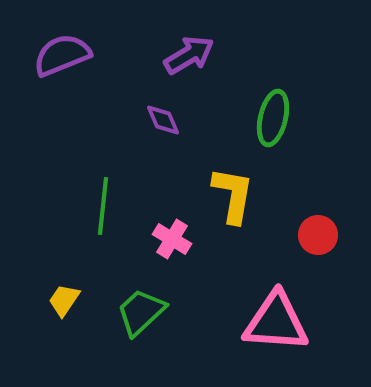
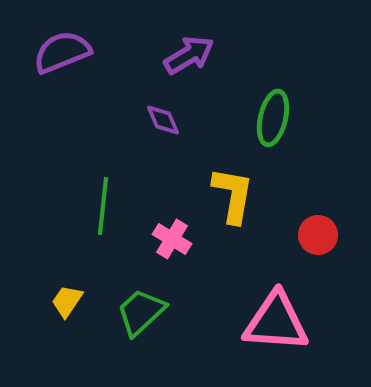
purple semicircle: moved 3 px up
yellow trapezoid: moved 3 px right, 1 px down
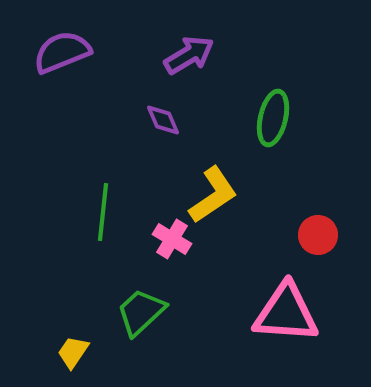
yellow L-shape: moved 20 px left; rotated 46 degrees clockwise
green line: moved 6 px down
yellow trapezoid: moved 6 px right, 51 px down
pink triangle: moved 10 px right, 9 px up
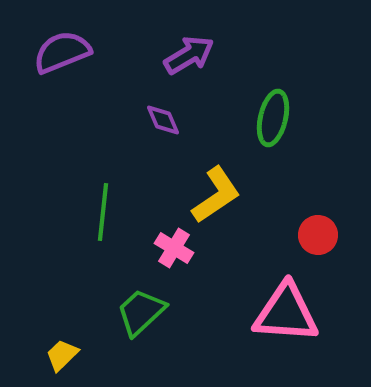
yellow L-shape: moved 3 px right
pink cross: moved 2 px right, 9 px down
yellow trapezoid: moved 11 px left, 3 px down; rotated 12 degrees clockwise
